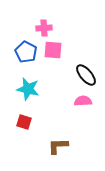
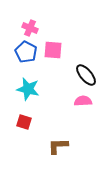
pink cross: moved 14 px left; rotated 28 degrees clockwise
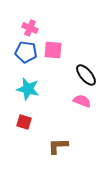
blue pentagon: rotated 20 degrees counterclockwise
pink semicircle: moved 1 px left; rotated 24 degrees clockwise
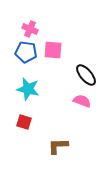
pink cross: moved 1 px down
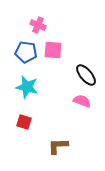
pink cross: moved 8 px right, 4 px up
cyan star: moved 1 px left, 2 px up
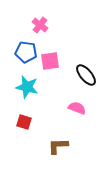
pink cross: moved 2 px right; rotated 14 degrees clockwise
pink square: moved 3 px left, 11 px down; rotated 12 degrees counterclockwise
pink semicircle: moved 5 px left, 7 px down
